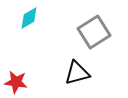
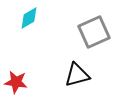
gray square: rotated 8 degrees clockwise
black triangle: moved 2 px down
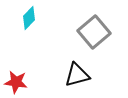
cyan diamond: rotated 15 degrees counterclockwise
gray square: rotated 16 degrees counterclockwise
